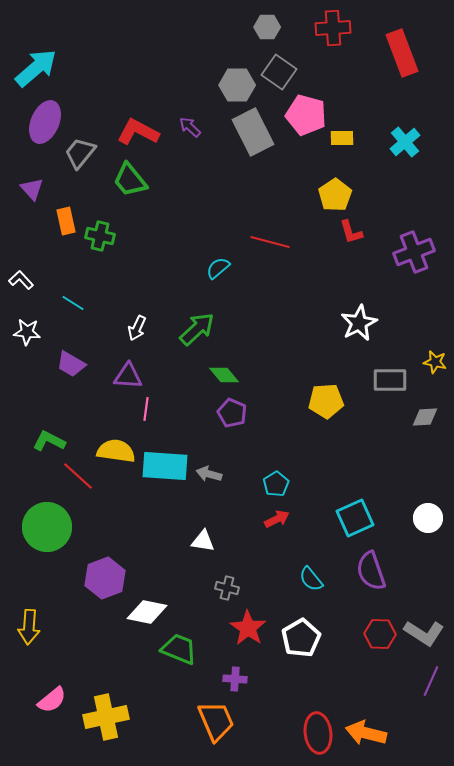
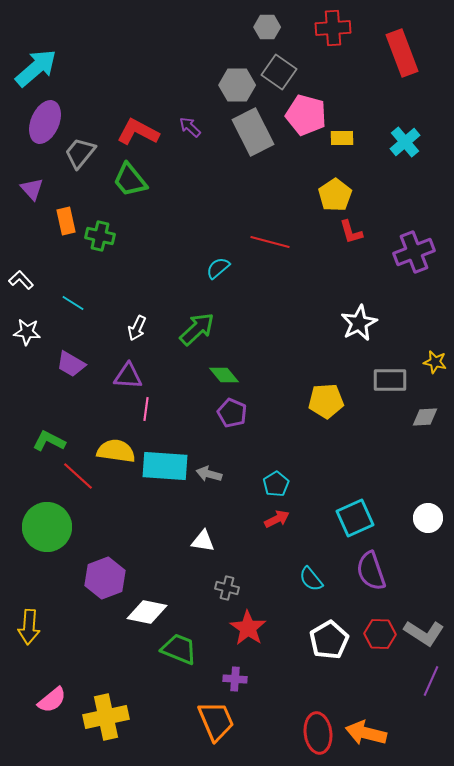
white pentagon at (301, 638): moved 28 px right, 2 px down
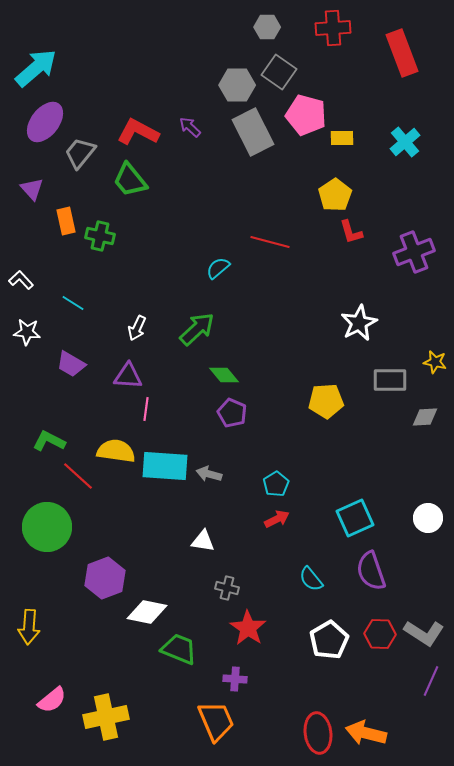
purple ellipse at (45, 122): rotated 15 degrees clockwise
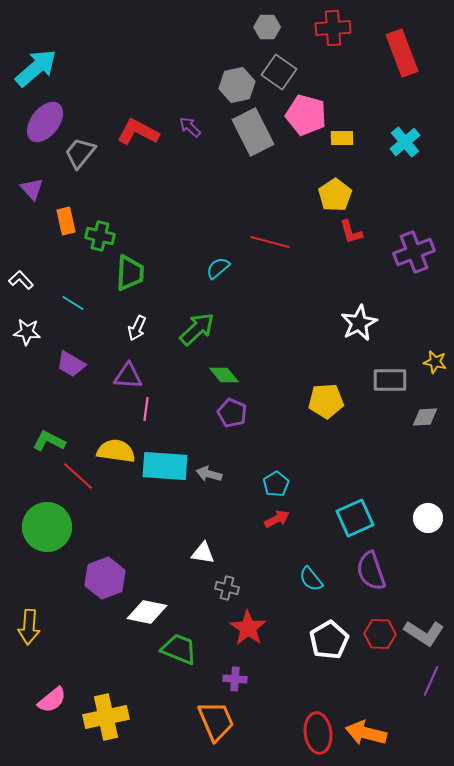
gray hexagon at (237, 85): rotated 12 degrees counterclockwise
green trapezoid at (130, 180): moved 93 px down; rotated 138 degrees counterclockwise
white triangle at (203, 541): moved 12 px down
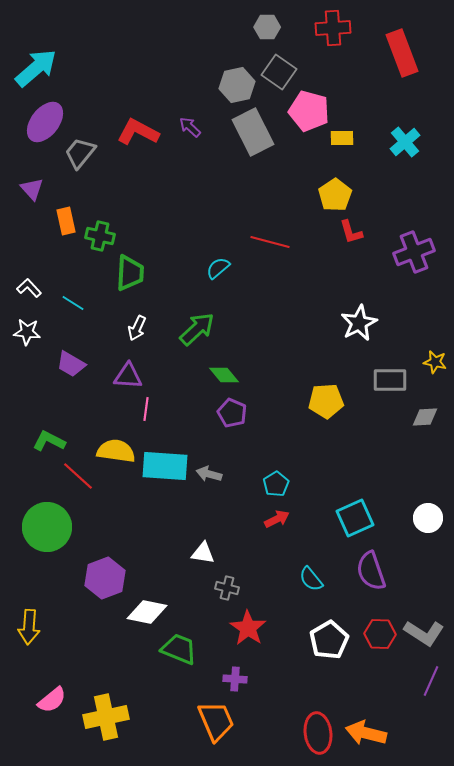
pink pentagon at (306, 115): moved 3 px right, 4 px up
white L-shape at (21, 280): moved 8 px right, 8 px down
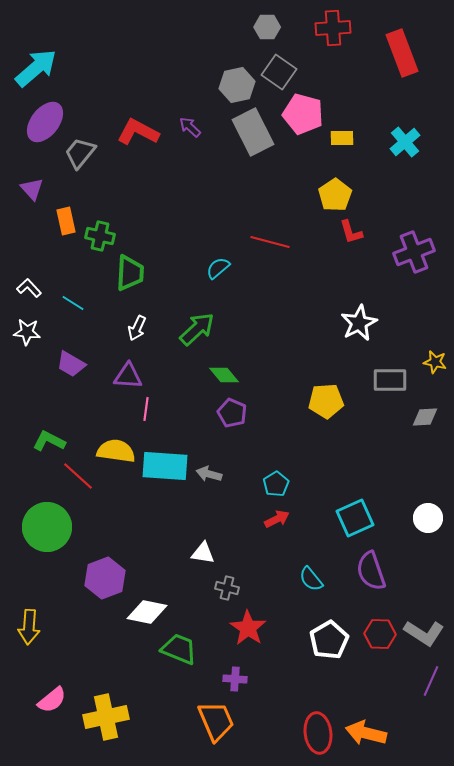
pink pentagon at (309, 111): moved 6 px left, 3 px down
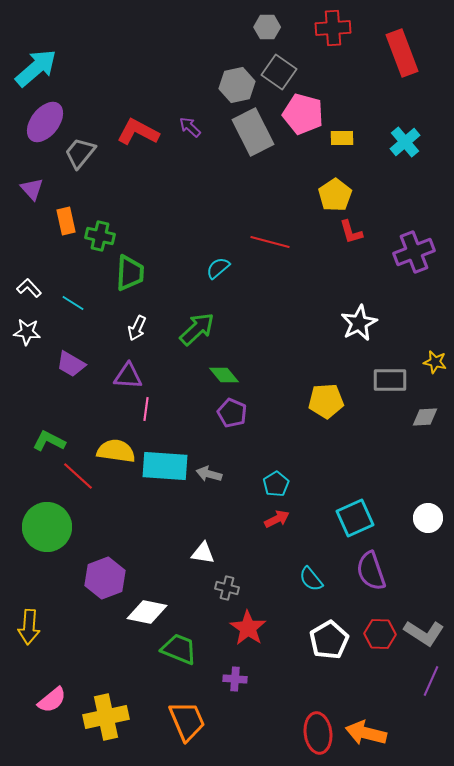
orange trapezoid at (216, 721): moved 29 px left
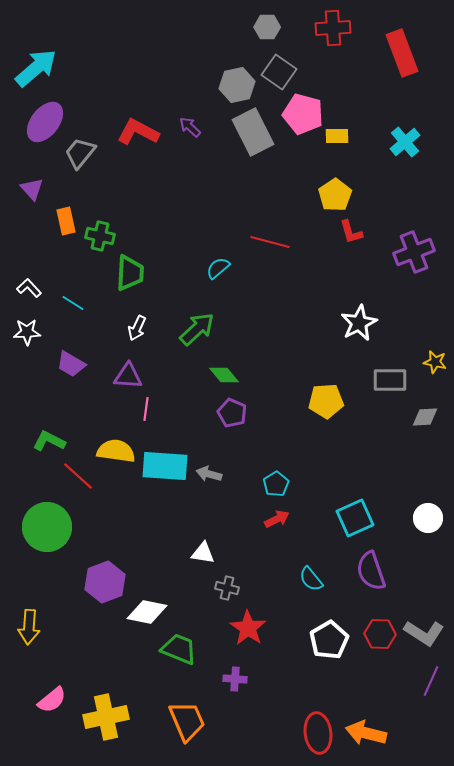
yellow rectangle at (342, 138): moved 5 px left, 2 px up
white star at (27, 332): rotated 8 degrees counterclockwise
purple hexagon at (105, 578): moved 4 px down
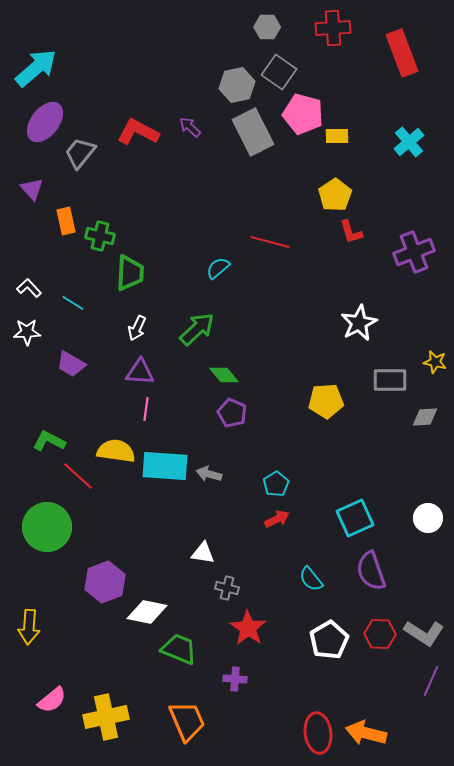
cyan cross at (405, 142): moved 4 px right
purple triangle at (128, 376): moved 12 px right, 4 px up
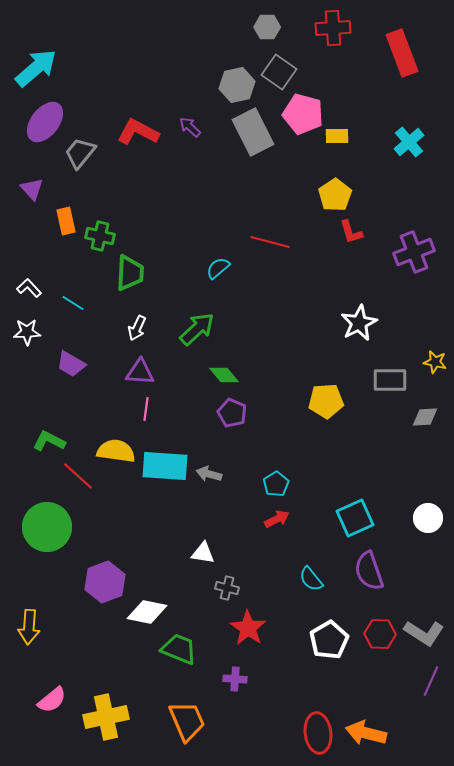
purple semicircle at (371, 571): moved 2 px left
